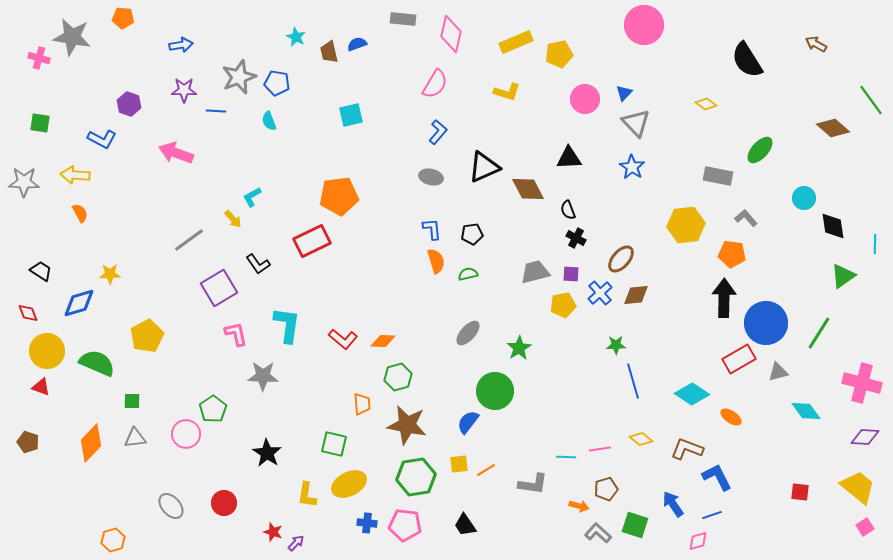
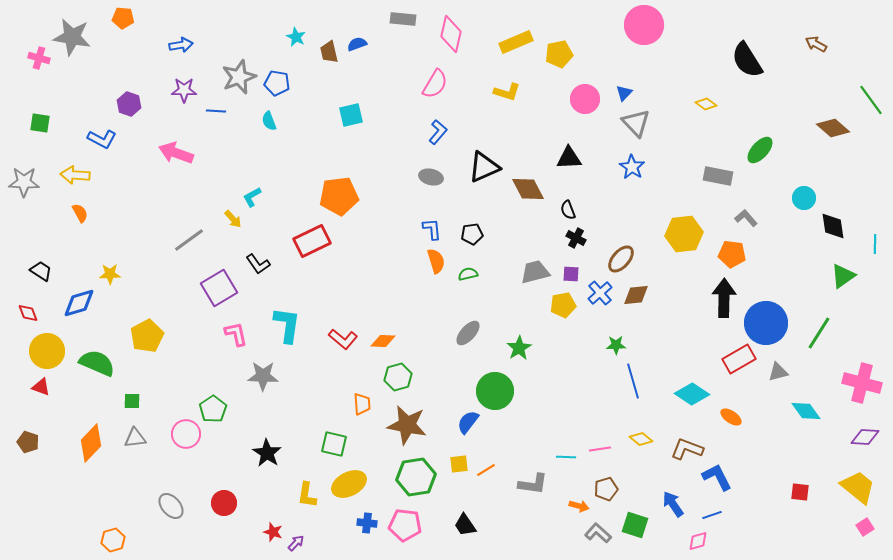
yellow hexagon at (686, 225): moved 2 px left, 9 px down
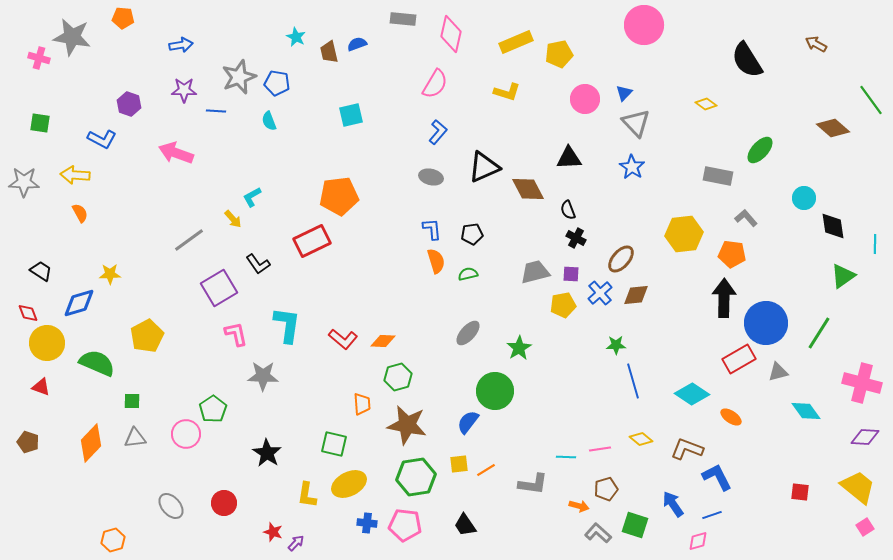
yellow circle at (47, 351): moved 8 px up
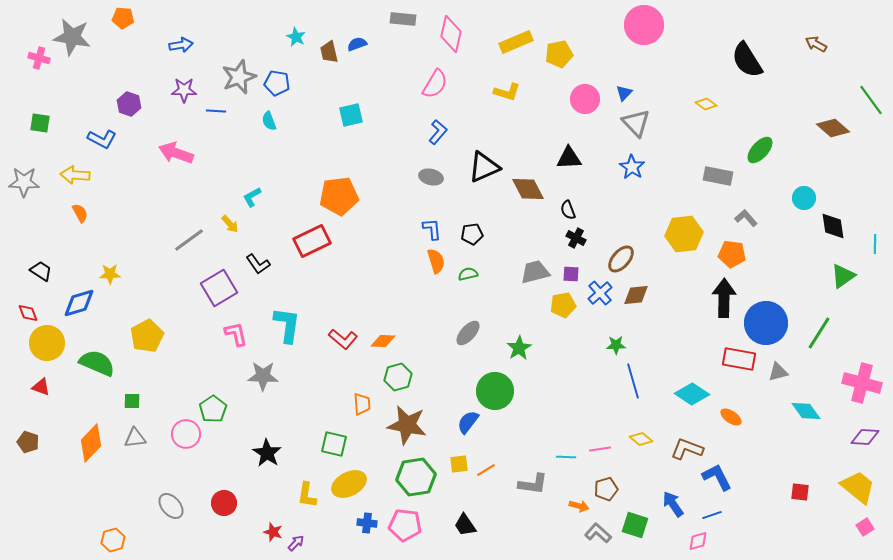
yellow arrow at (233, 219): moved 3 px left, 5 px down
red rectangle at (739, 359): rotated 40 degrees clockwise
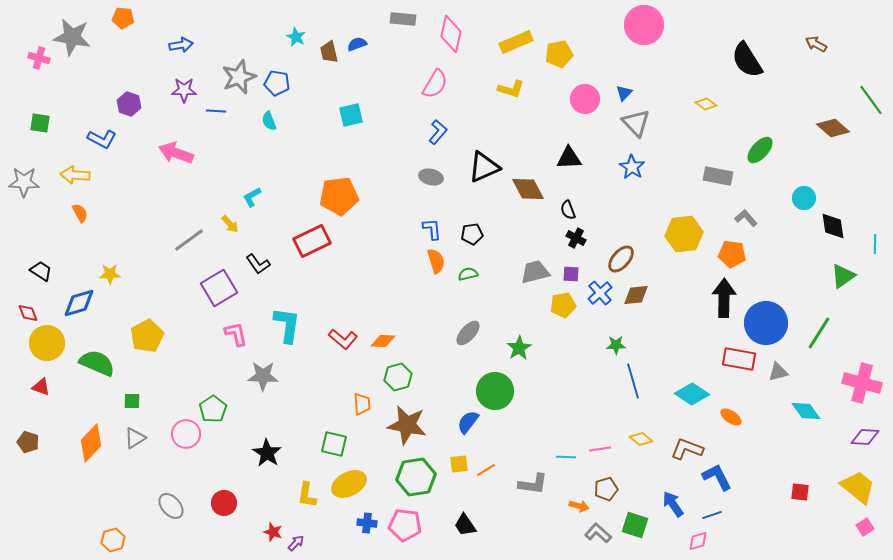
yellow L-shape at (507, 92): moved 4 px right, 3 px up
gray triangle at (135, 438): rotated 25 degrees counterclockwise
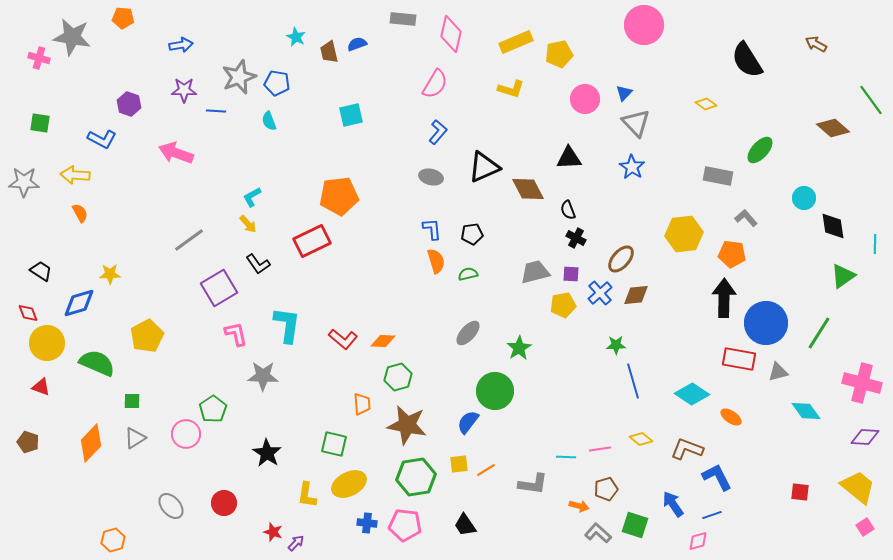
yellow arrow at (230, 224): moved 18 px right
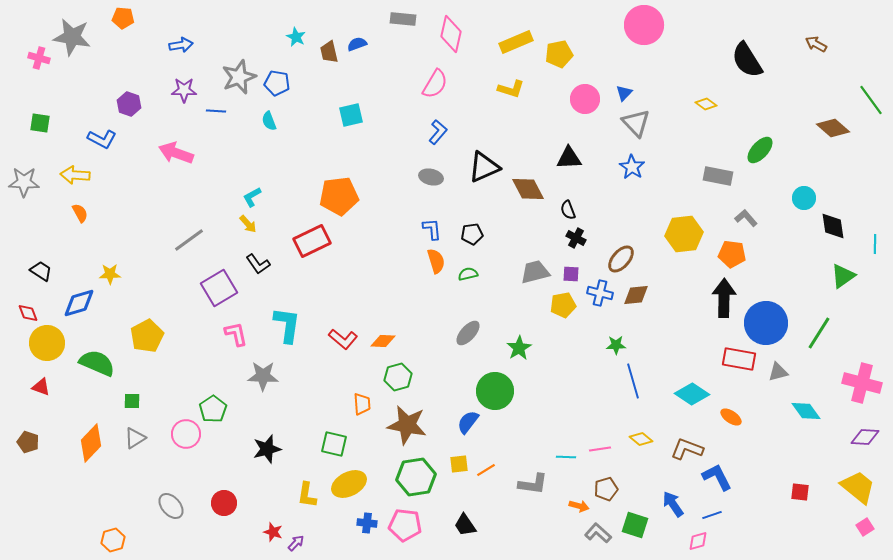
blue cross at (600, 293): rotated 35 degrees counterclockwise
black star at (267, 453): moved 4 px up; rotated 24 degrees clockwise
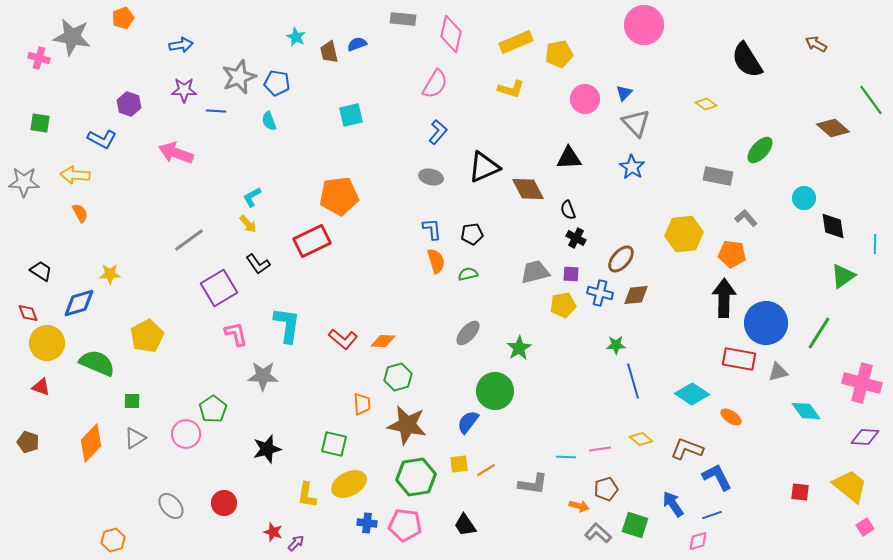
orange pentagon at (123, 18): rotated 25 degrees counterclockwise
yellow trapezoid at (858, 487): moved 8 px left, 1 px up
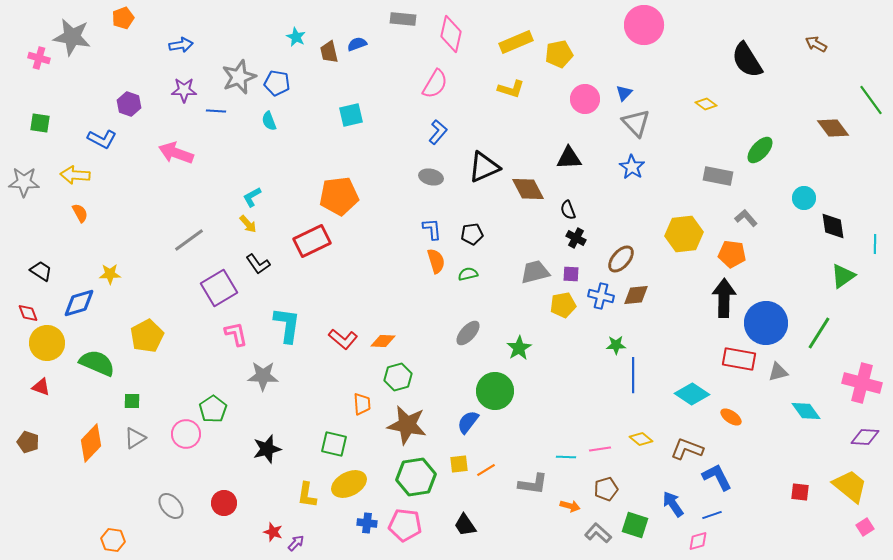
brown diamond at (833, 128): rotated 12 degrees clockwise
blue cross at (600, 293): moved 1 px right, 3 px down
blue line at (633, 381): moved 6 px up; rotated 16 degrees clockwise
orange arrow at (579, 506): moved 9 px left
orange hexagon at (113, 540): rotated 25 degrees clockwise
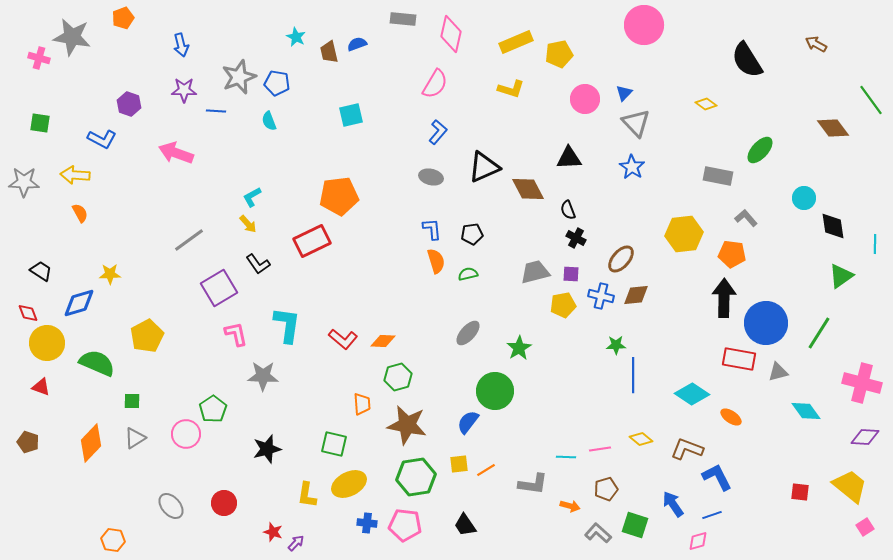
blue arrow at (181, 45): rotated 85 degrees clockwise
green triangle at (843, 276): moved 2 px left
